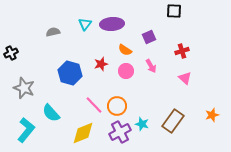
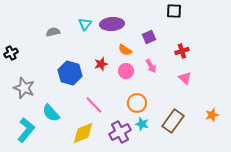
orange circle: moved 20 px right, 3 px up
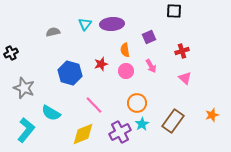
orange semicircle: rotated 48 degrees clockwise
cyan semicircle: rotated 18 degrees counterclockwise
cyan star: rotated 24 degrees clockwise
yellow diamond: moved 1 px down
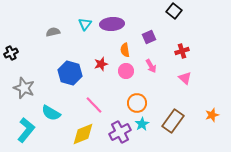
black square: rotated 35 degrees clockwise
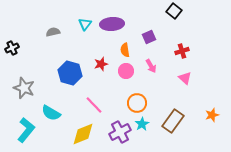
black cross: moved 1 px right, 5 px up
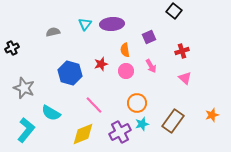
cyan star: rotated 16 degrees clockwise
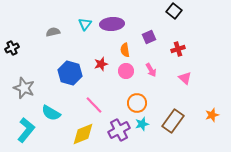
red cross: moved 4 px left, 2 px up
pink arrow: moved 4 px down
purple cross: moved 1 px left, 2 px up
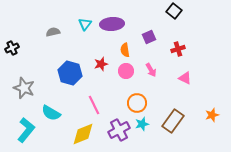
pink triangle: rotated 16 degrees counterclockwise
pink line: rotated 18 degrees clockwise
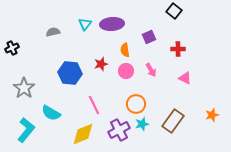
red cross: rotated 16 degrees clockwise
blue hexagon: rotated 10 degrees counterclockwise
gray star: rotated 15 degrees clockwise
orange circle: moved 1 px left, 1 px down
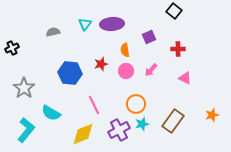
pink arrow: rotated 72 degrees clockwise
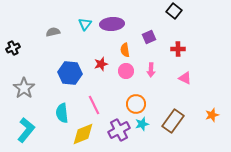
black cross: moved 1 px right
pink arrow: rotated 40 degrees counterclockwise
cyan semicircle: moved 11 px right; rotated 54 degrees clockwise
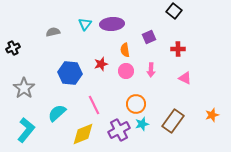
cyan semicircle: moved 5 px left; rotated 54 degrees clockwise
